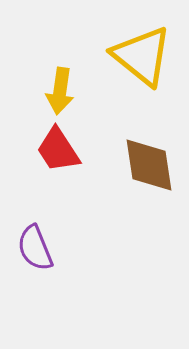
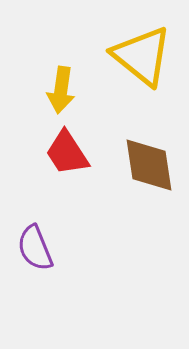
yellow arrow: moved 1 px right, 1 px up
red trapezoid: moved 9 px right, 3 px down
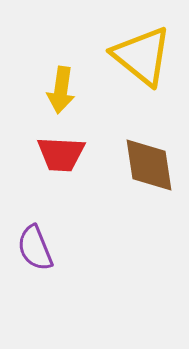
red trapezoid: moved 6 px left, 1 px down; rotated 54 degrees counterclockwise
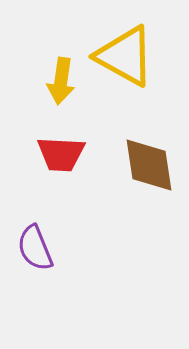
yellow triangle: moved 17 px left; rotated 10 degrees counterclockwise
yellow arrow: moved 9 px up
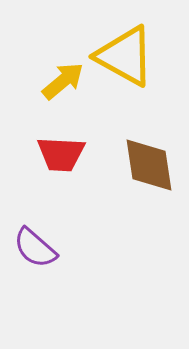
yellow arrow: moved 2 px right; rotated 138 degrees counterclockwise
purple semicircle: rotated 27 degrees counterclockwise
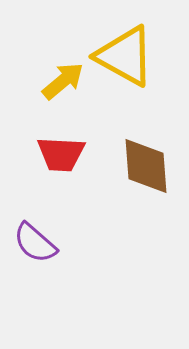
brown diamond: moved 3 px left, 1 px down; rotated 4 degrees clockwise
purple semicircle: moved 5 px up
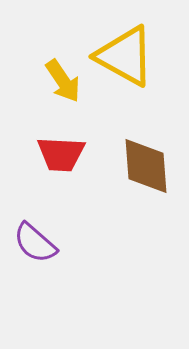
yellow arrow: rotated 96 degrees clockwise
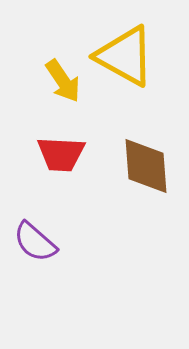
purple semicircle: moved 1 px up
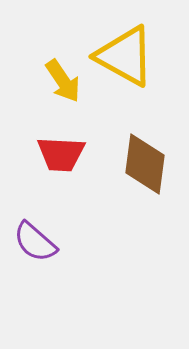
brown diamond: moved 1 px left, 2 px up; rotated 12 degrees clockwise
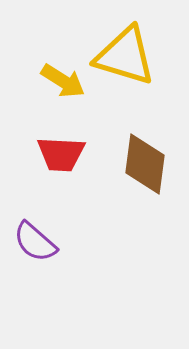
yellow triangle: rotated 12 degrees counterclockwise
yellow arrow: rotated 24 degrees counterclockwise
